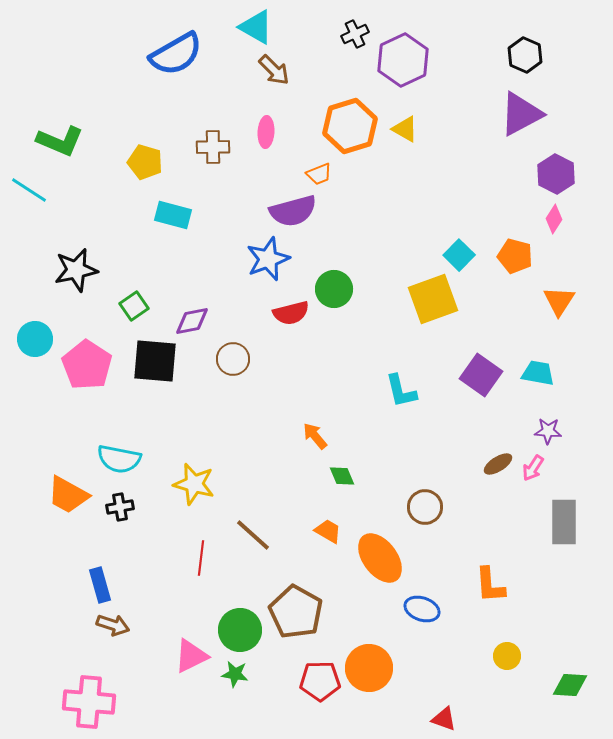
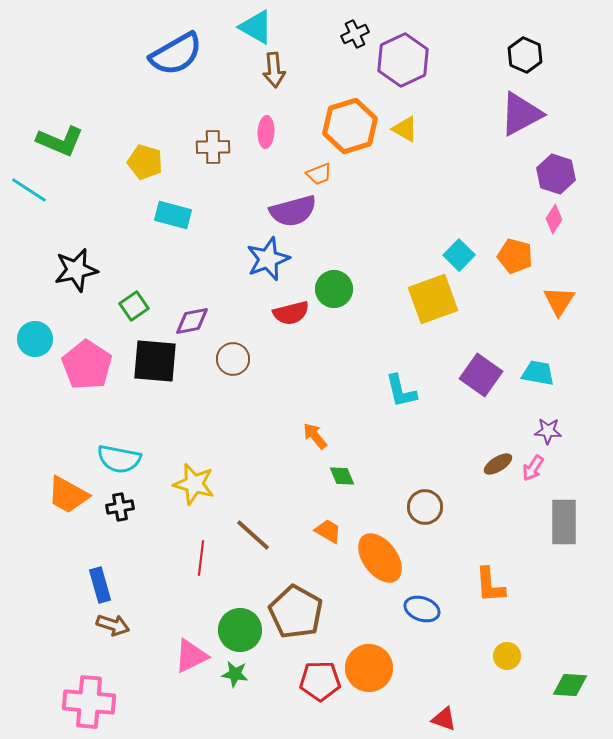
brown arrow at (274, 70): rotated 40 degrees clockwise
purple hexagon at (556, 174): rotated 9 degrees counterclockwise
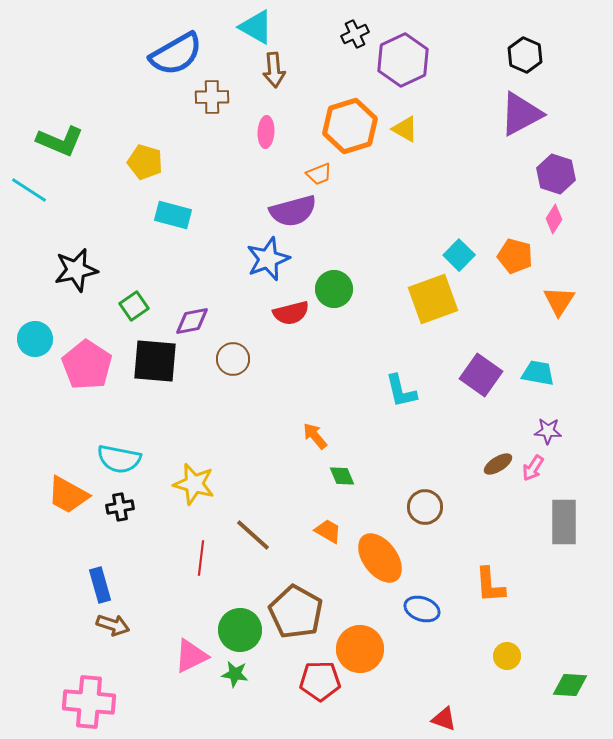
brown cross at (213, 147): moved 1 px left, 50 px up
orange circle at (369, 668): moved 9 px left, 19 px up
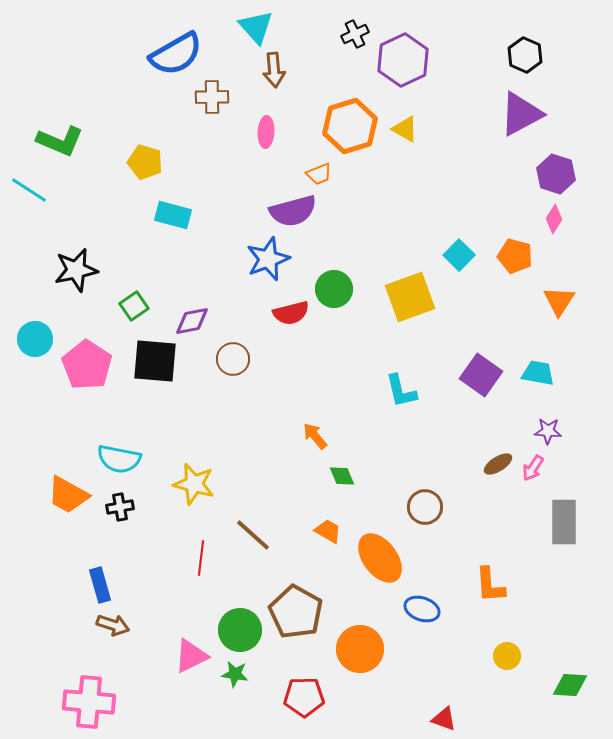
cyan triangle at (256, 27): rotated 18 degrees clockwise
yellow square at (433, 299): moved 23 px left, 2 px up
red pentagon at (320, 681): moved 16 px left, 16 px down
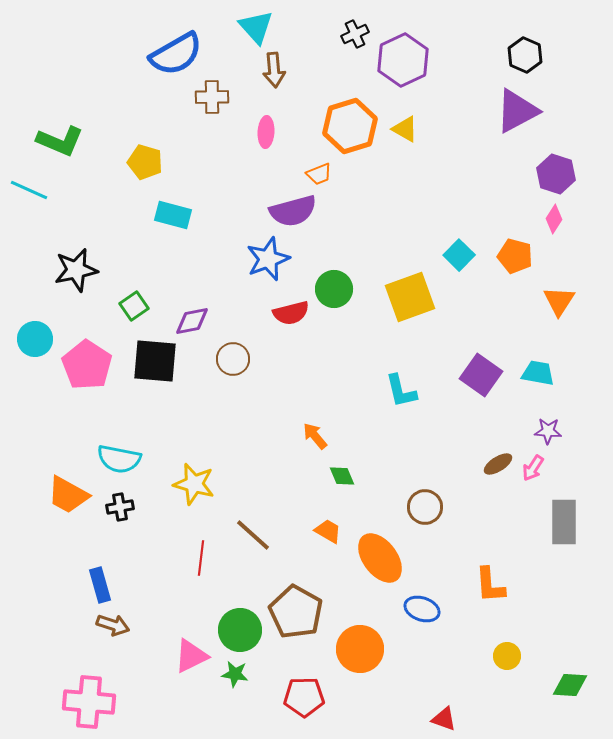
purple triangle at (521, 114): moved 4 px left, 3 px up
cyan line at (29, 190): rotated 9 degrees counterclockwise
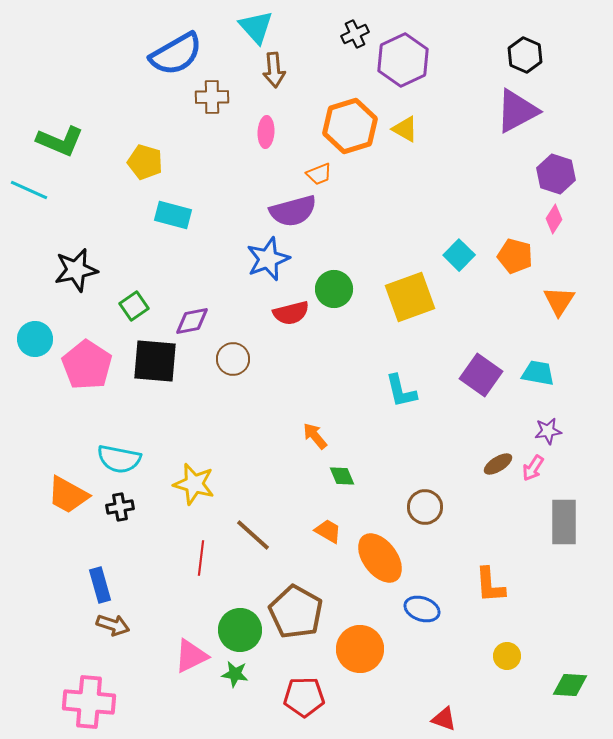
purple star at (548, 431): rotated 12 degrees counterclockwise
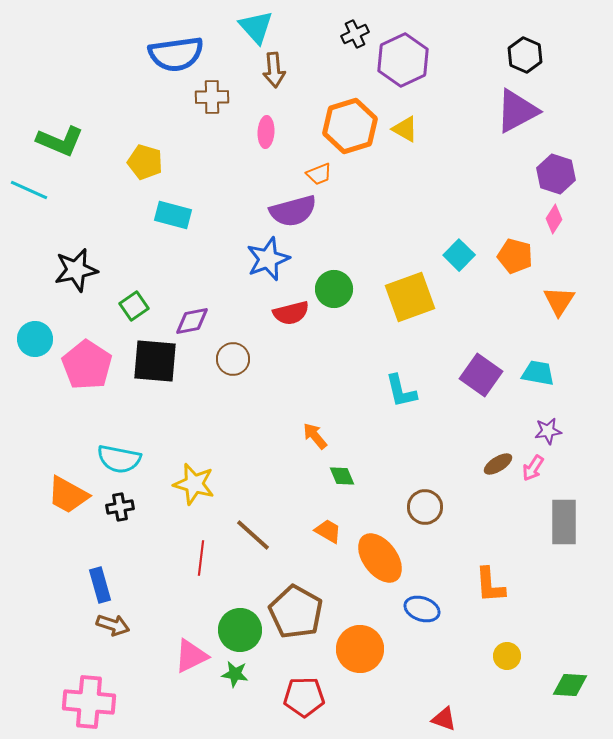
blue semicircle at (176, 54): rotated 22 degrees clockwise
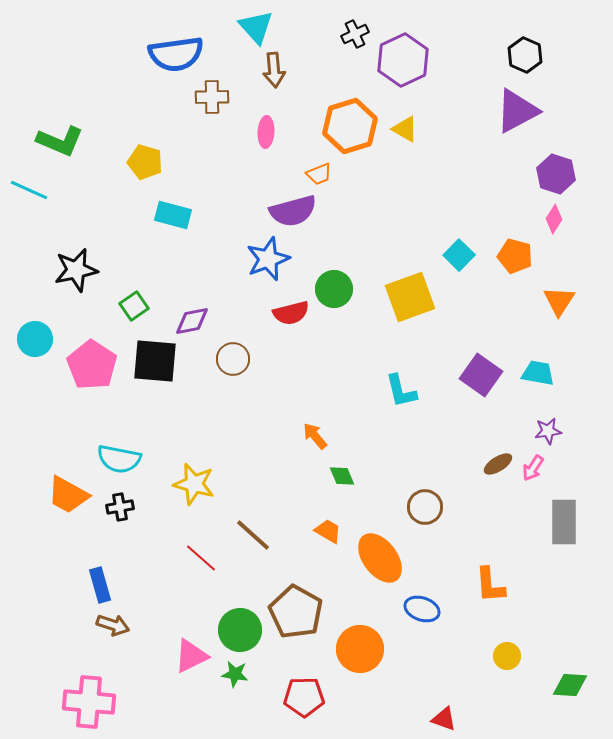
pink pentagon at (87, 365): moved 5 px right
red line at (201, 558): rotated 56 degrees counterclockwise
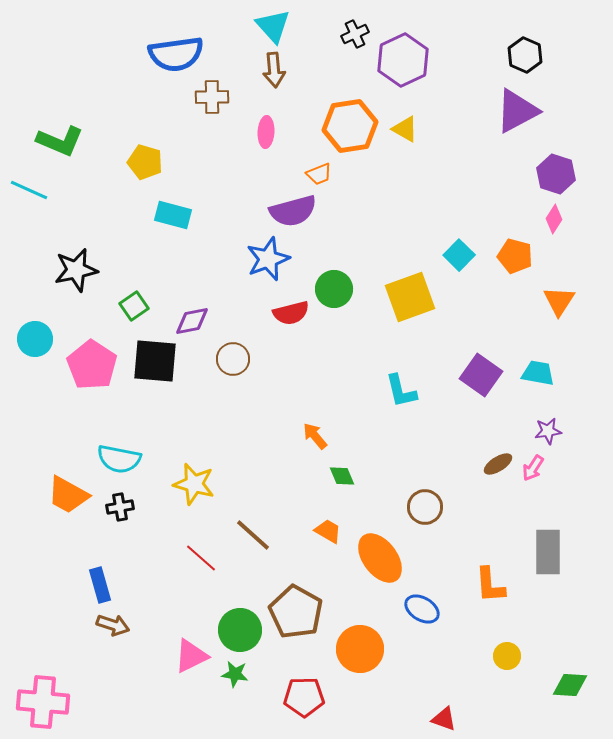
cyan triangle at (256, 27): moved 17 px right, 1 px up
orange hexagon at (350, 126): rotated 8 degrees clockwise
gray rectangle at (564, 522): moved 16 px left, 30 px down
blue ellipse at (422, 609): rotated 12 degrees clockwise
pink cross at (89, 702): moved 46 px left
